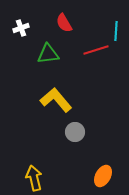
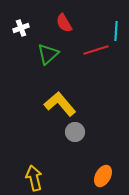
green triangle: rotated 35 degrees counterclockwise
yellow L-shape: moved 4 px right, 4 px down
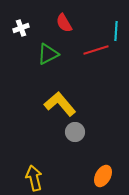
green triangle: rotated 15 degrees clockwise
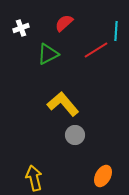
red semicircle: rotated 78 degrees clockwise
red line: rotated 15 degrees counterclockwise
yellow L-shape: moved 3 px right
gray circle: moved 3 px down
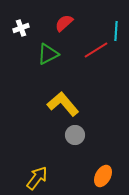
yellow arrow: moved 3 px right; rotated 50 degrees clockwise
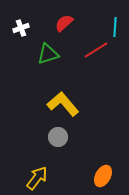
cyan line: moved 1 px left, 4 px up
green triangle: rotated 10 degrees clockwise
gray circle: moved 17 px left, 2 px down
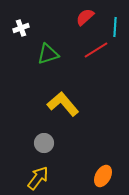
red semicircle: moved 21 px right, 6 px up
gray circle: moved 14 px left, 6 px down
yellow arrow: moved 1 px right
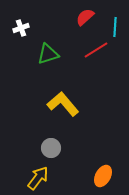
gray circle: moved 7 px right, 5 px down
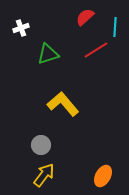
gray circle: moved 10 px left, 3 px up
yellow arrow: moved 6 px right, 3 px up
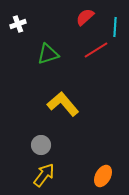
white cross: moved 3 px left, 4 px up
